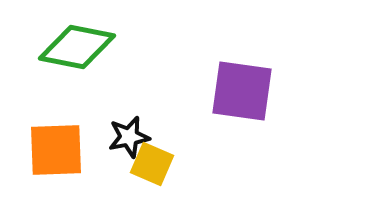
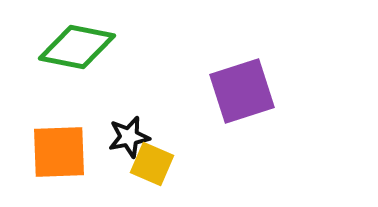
purple square: rotated 26 degrees counterclockwise
orange square: moved 3 px right, 2 px down
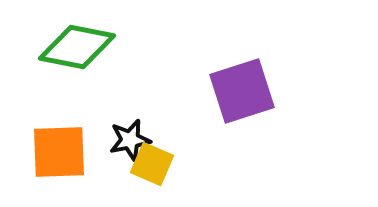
black star: moved 1 px right, 3 px down
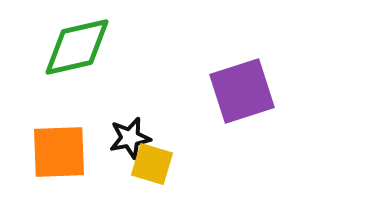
green diamond: rotated 24 degrees counterclockwise
black star: moved 2 px up
yellow square: rotated 6 degrees counterclockwise
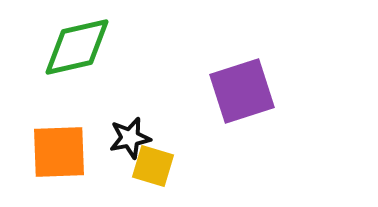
yellow square: moved 1 px right, 2 px down
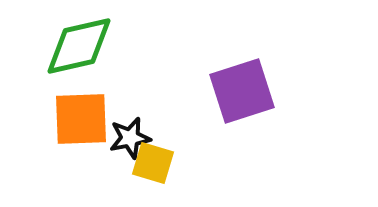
green diamond: moved 2 px right, 1 px up
orange square: moved 22 px right, 33 px up
yellow square: moved 3 px up
